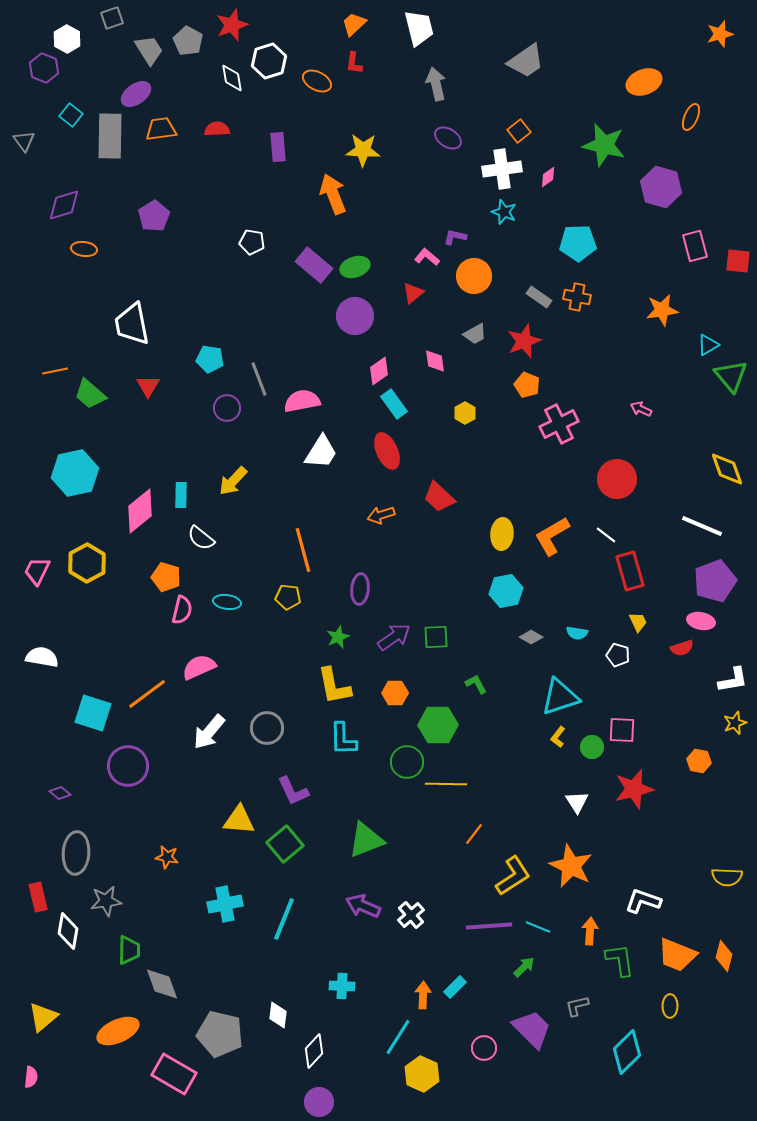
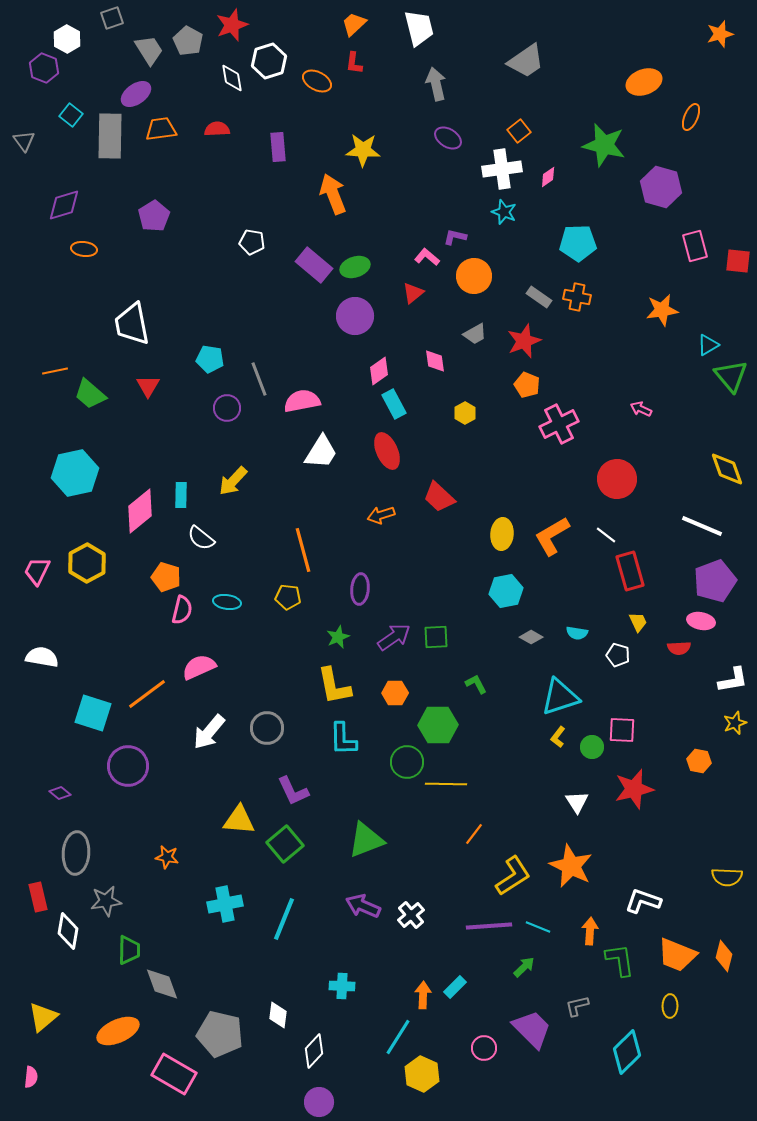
cyan rectangle at (394, 404): rotated 8 degrees clockwise
red semicircle at (682, 648): moved 3 px left; rotated 15 degrees clockwise
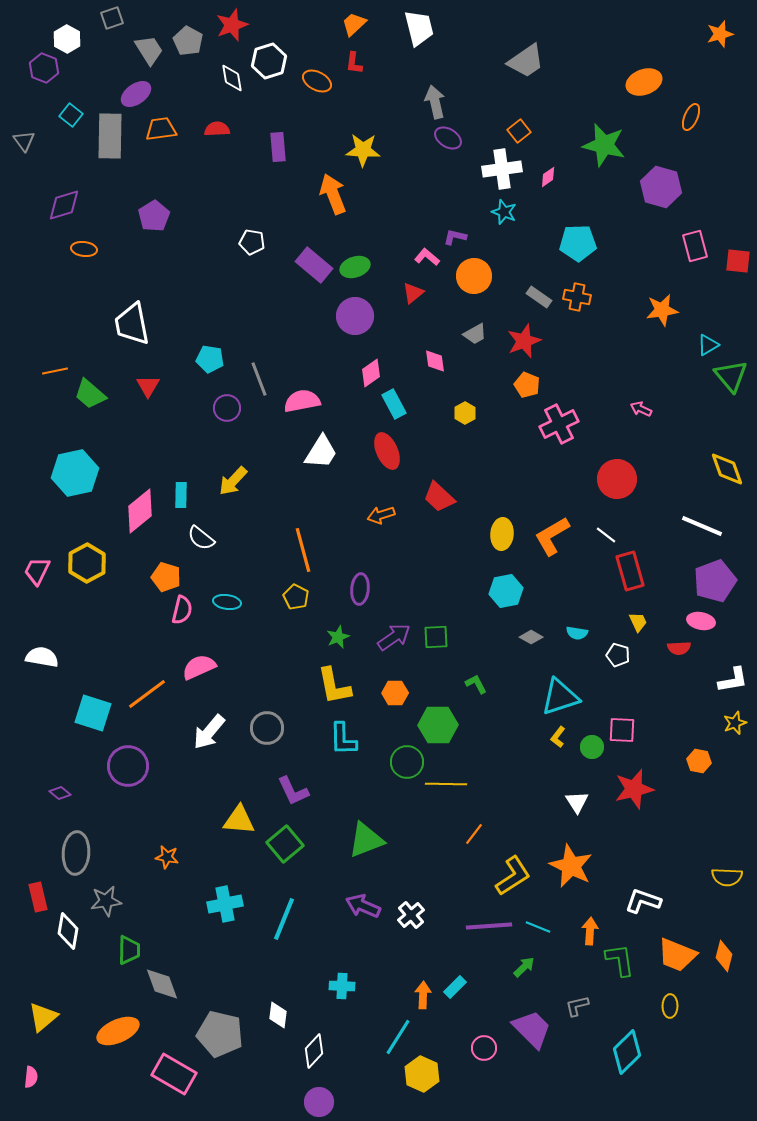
gray arrow at (436, 84): moved 1 px left, 18 px down
pink diamond at (379, 371): moved 8 px left, 2 px down
yellow pentagon at (288, 597): moved 8 px right; rotated 20 degrees clockwise
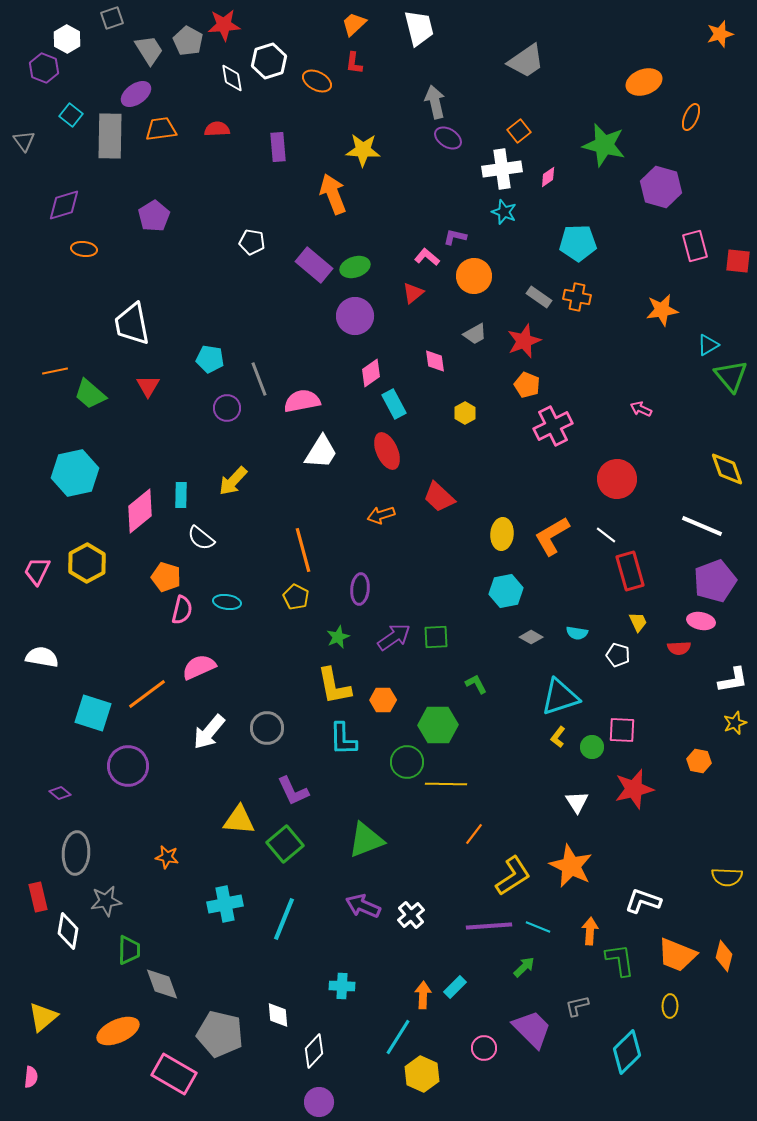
red star at (232, 25): moved 8 px left; rotated 16 degrees clockwise
pink cross at (559, 424): moved 6 px left, 2 px down
orange hexagon at (395, 693): moved 12 px left, 7 px down
white diamond at (278, 1015): rotated 12 degrees counterclockwise
